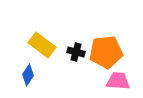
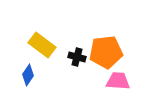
black cross: moved 1 px right, 5 px down
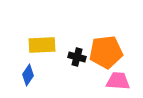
yellow rectangle: rotated 40 degrees counterclockwise
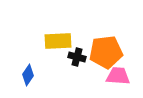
yellow rectangle: moved 16 px right, 4 px up
pink trapezoid: moved 5 px up
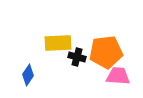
yellow rectangle: moved 2 px down
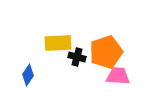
orange pentagon: rotated 12 degrees counterclockwise
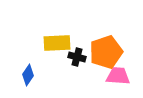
yellow rectangle: moved 1 px left
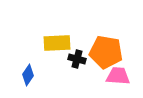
orange pentagon: rotated 28 degrees clockwise
black cross: moved 2 px down
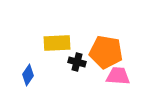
black cross: moved 3 px down
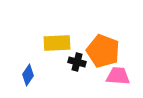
orange pentagon: moved 3 px left, 1 px up; rotated 12 degrees clockwise
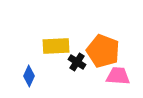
yellow rectangle: moved 1 px left, 3 px down
black cross: rotated 18 degrees clockwise
blue diamond: moved 1 px right, 1 px down; rotated 10 degrees counterclockwise
